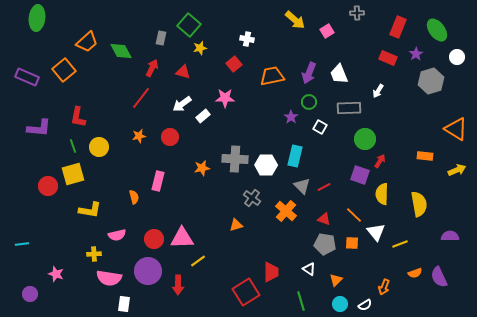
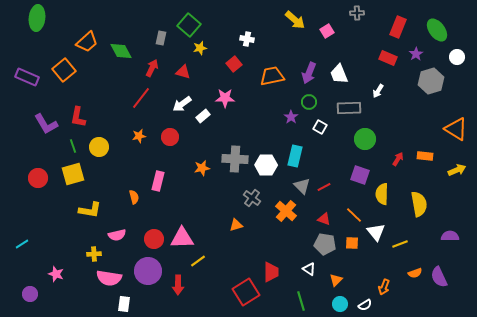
purple L-shape at (39, 128): moved 7 px right, 4 px up; rotated 55 degrees clockwise
red arrow at (380, 161): moved 18 px right, 2 px up
red circle at (48, 186): moved 10 px left, 8 px up
cyan line at (22, 244): rotated 24 degrees counterclockwise
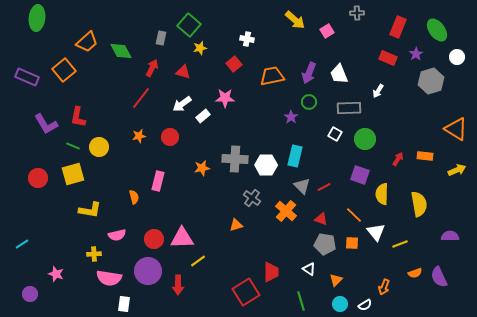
white square at (320, 127): moved 15 px right, 7 px down
green line at (73, 146): rotated 48 degrees counterclockwise
red triangle at (324, 219): moved 3 px left
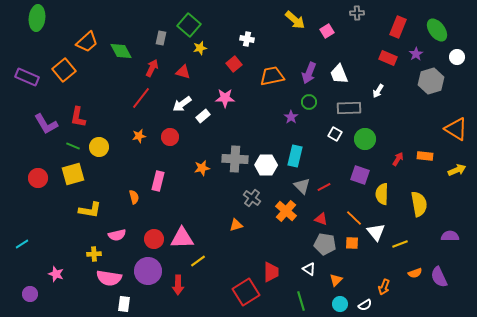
orange line at (354, 215): moved 3 px down
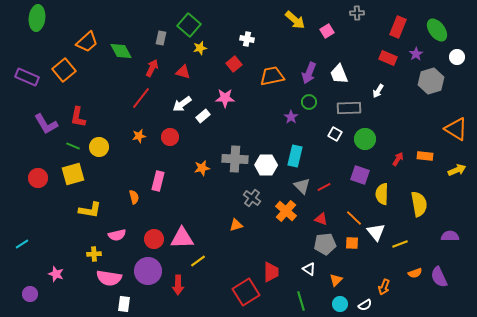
gray pentagon at (325, 244): rotated 15 degrees counterclockwise
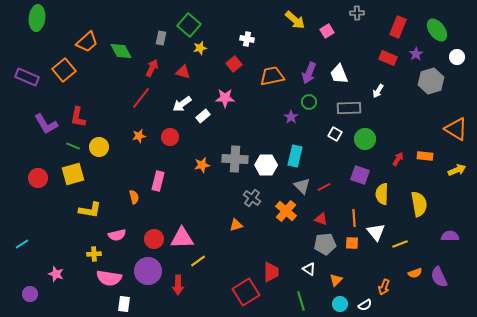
orange star at (202, 168): moved 3 px up
orange line at (354, 218): rotated 42 degrees clockwise
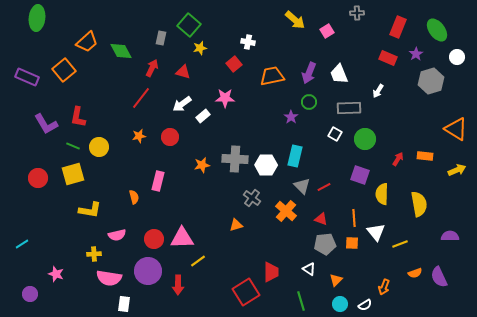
white cross at (247, 39): moved 1 px right, 3 px down
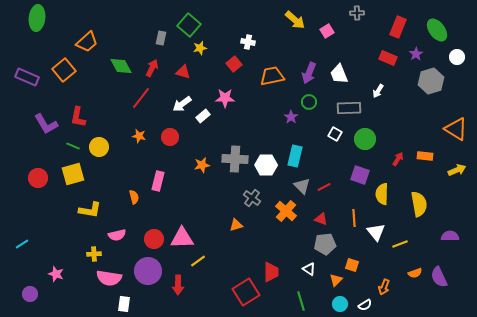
green diamond at (121, 51): moved 15 px down
orange star at (139, 136): rotated 24 degrees clockwise
orange square at (352, 243): moved 22 px down; rotated 16 degrees clockwise
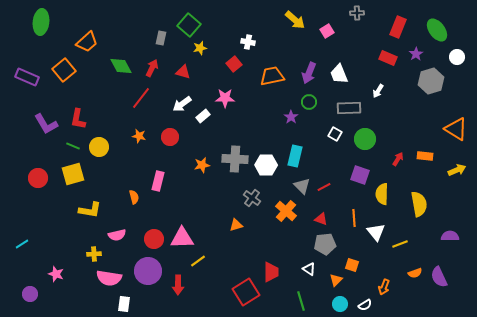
green ellipse at (37, 18): moved 4 px right, 4 px down
red L-shape at (78, 117): moved 2 px down
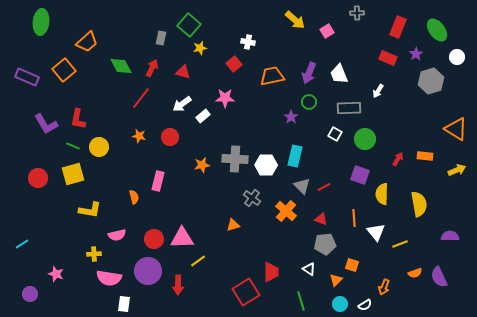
orange triangle at (236, 225): moved 3 px left
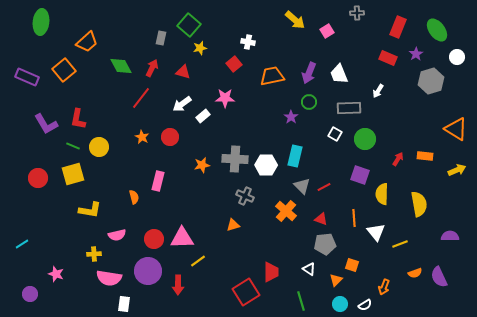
orange star at (139, 136): moved 3 px right, 1 px down; rotated 16 degrees clockwise
gray cross at (252, 198): moved 7 px left, 2 px up; rotated 12 degrees counterclockwise
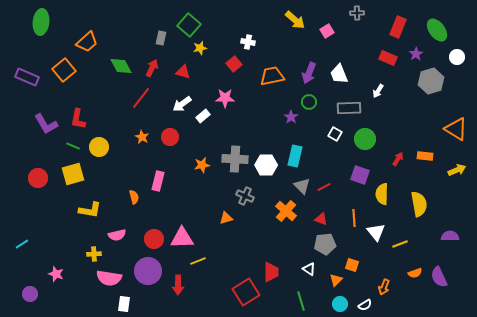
orange triangle at (233, 225): moved 7 px left, 7 px up
yellow line at (198, 261): rotated 14 degrees clockwise
